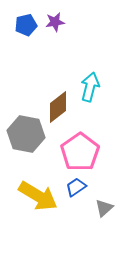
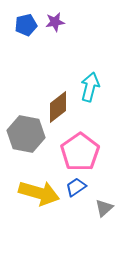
yellow arrow: moved 1 px right, 3 px up; rotated 15 degrees counterclockwise
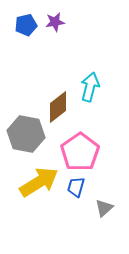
blue trapezoid: rotated 40 degrees counterclockwise
yellow arrow: moved 11 px up; rotated 48 degrees counterclockwise
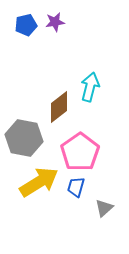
brown diamond: moved 1 px right
gray hexagon: moved 2 px left, 4 px down
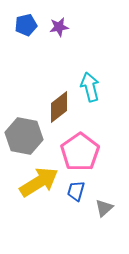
purple star: moved 4 px right, 5 px down
cyan arrow: rotated 28 degrees counterclockwise
gray hexagon: moved 2 px up
blue trapezoid: moved 4 px down
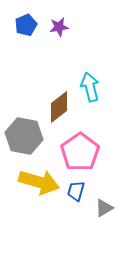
blue pentagon: rotated 10 degrees counterclockwise
yellow arrow: rotated 48 degrees clockwise
gray triangle: rotated 12 degrees clockwise
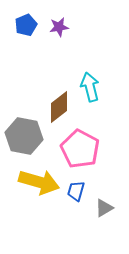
pink pentagon: moved 3 px up; rotated 9 degrees counterclockwise
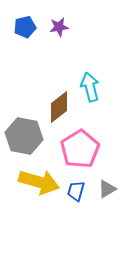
blue pentagon: moved 1 px left, 2 px down; rotated 10 degrees clockwise
pink pentagon: rotated 12 degrees clockwise
gray triangle: moved 3 px right, 19 px up
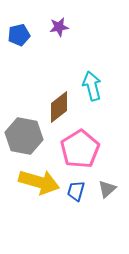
blue pentagon: moved 6 px left, 8 px down
cyan arrow: moved 2 px right, 1 px up
gray triangle: rotated 12 degrees counterclockwise
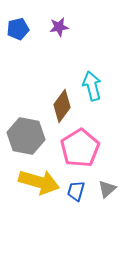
blue pentagon: moved 1 px left, 6 px up
brown diamond: moved 3 px right, 1 px up; rotated 16 degrees counterclockwise
gray hexagon: moved 2 px right
pink pentagon: moved 1 px up
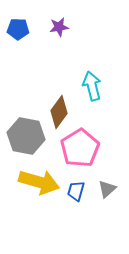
blue pentagon: rotated 15 degrees clockwise
brown diamond: moved 3 px left, 6 px down
